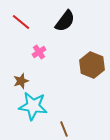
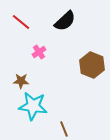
black semicircle: rotated 10 degrees clockwise
brown star: rotated 21 degrees clockwise
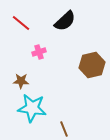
red line: moved 1 px down
pink cross: rotated 16 degrees clockwise
brown hexagon: rotated 25 degrees clockwise
cyan star: moved 1 px left, 2 px down
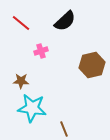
pink cross: moved 2 px right, 1 px up
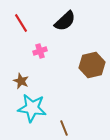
red line: rotated 18 degrees clockwise
pink cross: moved 1 px left
brown star: rotated 21 degrees clockwise
brown line: moved 1 px up
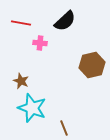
red line: rotated 48 degrees counterclockwise
pink cross: moved 8 px up; rotated 24 degrees clockwise
cyan star: rotated 12 degrees clockwise
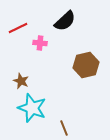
red line: moved 3 px left, 5 px down; rotated 36 degrees counterclockwise
brown hexagon: moved 6 px left
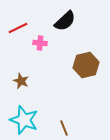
cyan star: moved 8 px left, 12 px down
